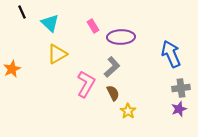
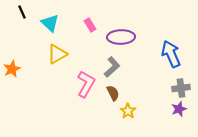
pink rectangle: moved 3 px left, 1 px up
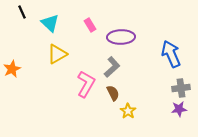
purple star: rotated 14 degrees clockwise
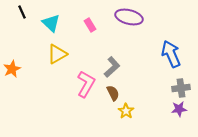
cyan triangle: moved 1 px right
purple ellipse: moved 8 px right, 20 px up; rotated 16 degrees clockwise
yellow star: moved 2 px left
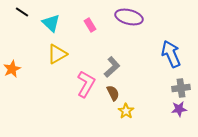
black line: rotated 32 degrees counterclockwise
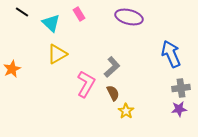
pink rectangle: moved 11 px left, 11 px up
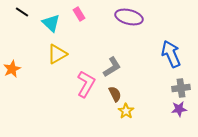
gray L-shape: rotated 10 degrees clockwise
brown semicircle: moved 2 px right, 1 px down
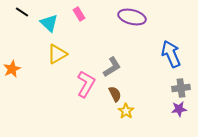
purple ellipse: moved 3 px right
cyan triangle: moved 2 px left
